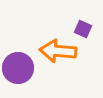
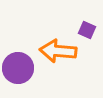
purple square: moved 4 px right, 1 px down
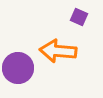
purple square: moved 8 px left, 13 px up
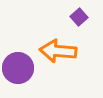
purple square: rotated 24 degrees clockwise
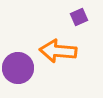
purple square: rotated 18 degrees clockwise
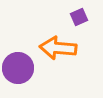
orange arrow: moved 3 px up
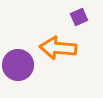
purple circle: moved 3 px up
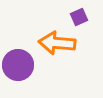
orange arrow: moved 1 px left, 5 px up
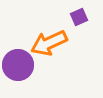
orange arrow: moved 8 px left; rotated 30 degrees counterclockwise
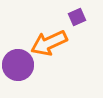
purple square: moved 2 px left
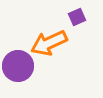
purple circle: moved 1 px down
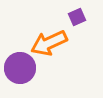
purple circle: moved 2 px right, 2 px down
